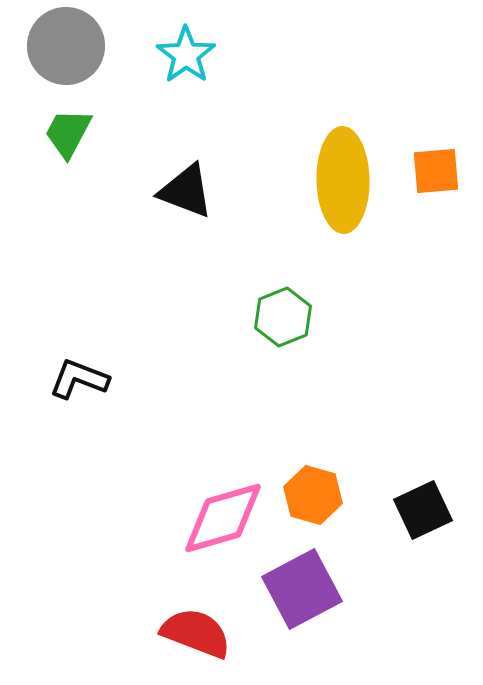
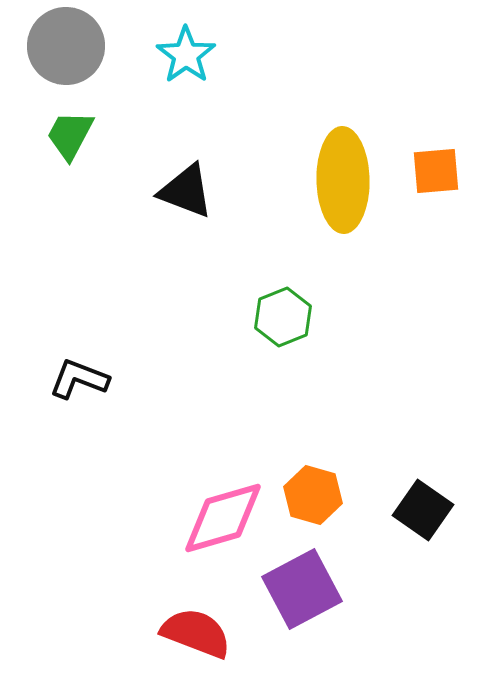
green trapezoid: moved 2 px right, 2 px down
black square: rotated 30 degrees counterclockwise
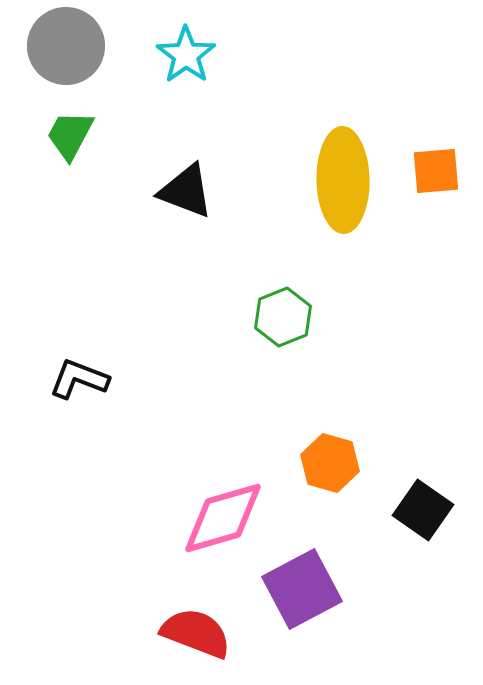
orange hexagon: moved 17 px right, 32 px up
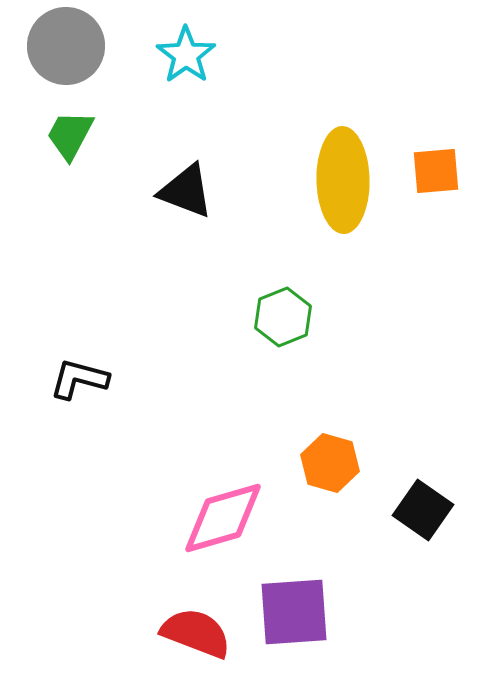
black L-shape: rotated 6 degrees counterclockwise
purple square: moved 8 px left, 23 px down; rotated 24 degrees clockwise
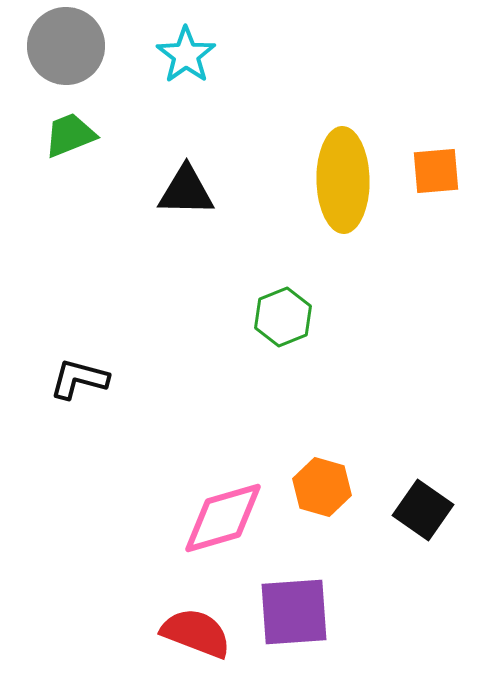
green trapezoid: rotated 40 degrees clockwise
black triangle: rotated 20 degrees counterclockwise
orange hexagon: moved 8 px left, 24 px down
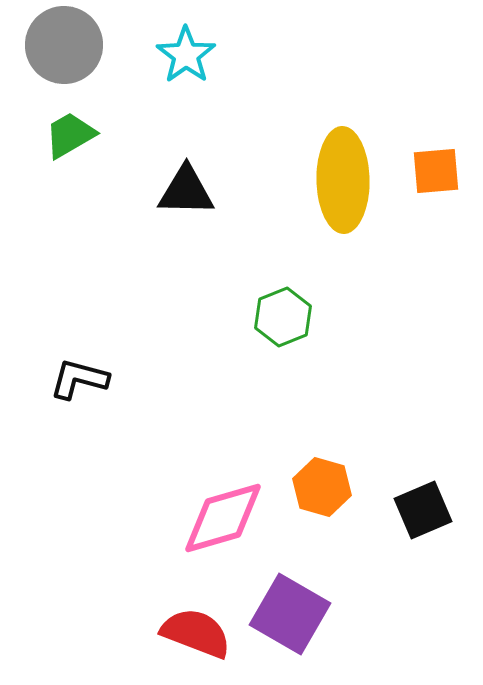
gray circle: moved 2 px left, 1 px up
green trapezoid: rotated 8 degrees counterclockwise
black square: rotated 32 degrees clockwise
purple square: moved 4 px left, 2 px down; rotated 34 degrees clockwise
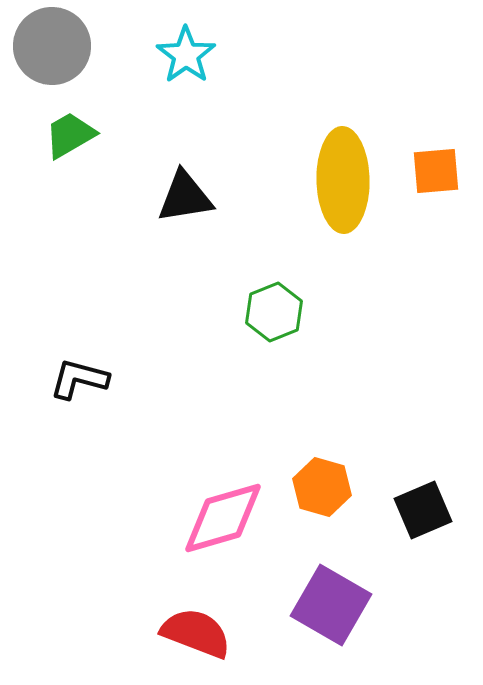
gray circle: moved 12 px left, 1 px down
black triangle: moved 1 px left, 6 px down; rotated 10 degrees counterclockwise
green hexagon: moved 9 px left, 5 px up
purple square: moved 41 px right, 9 px up
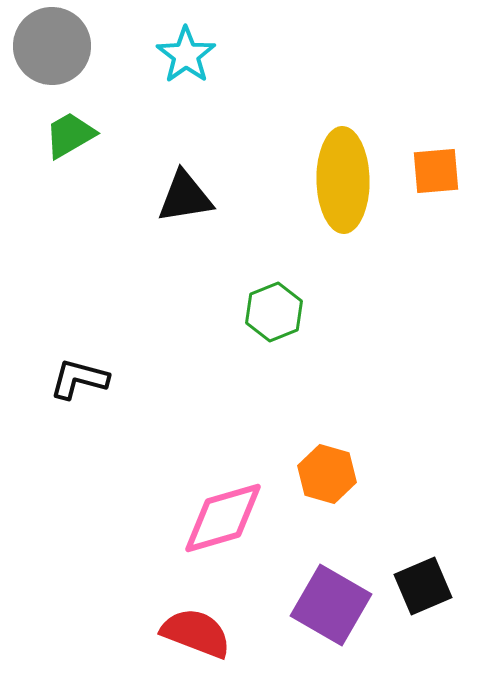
orange hexagon: moved 5 px right, 13 px up
black square: moved 76 px down
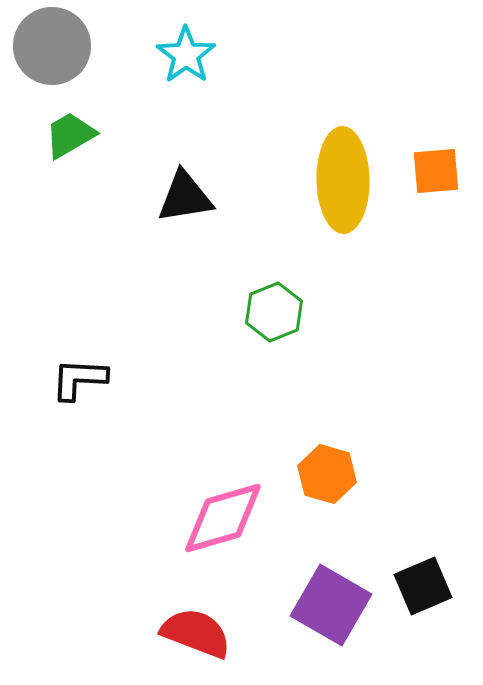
black L-shape: rotated 12 degrees counterclockwise
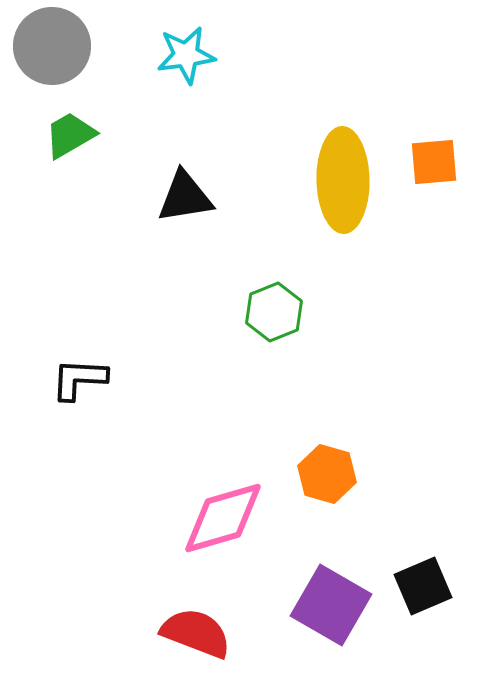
cyan star: rotated 28 degrees clockwise
orange square: moved 2 px left, 9 px up
